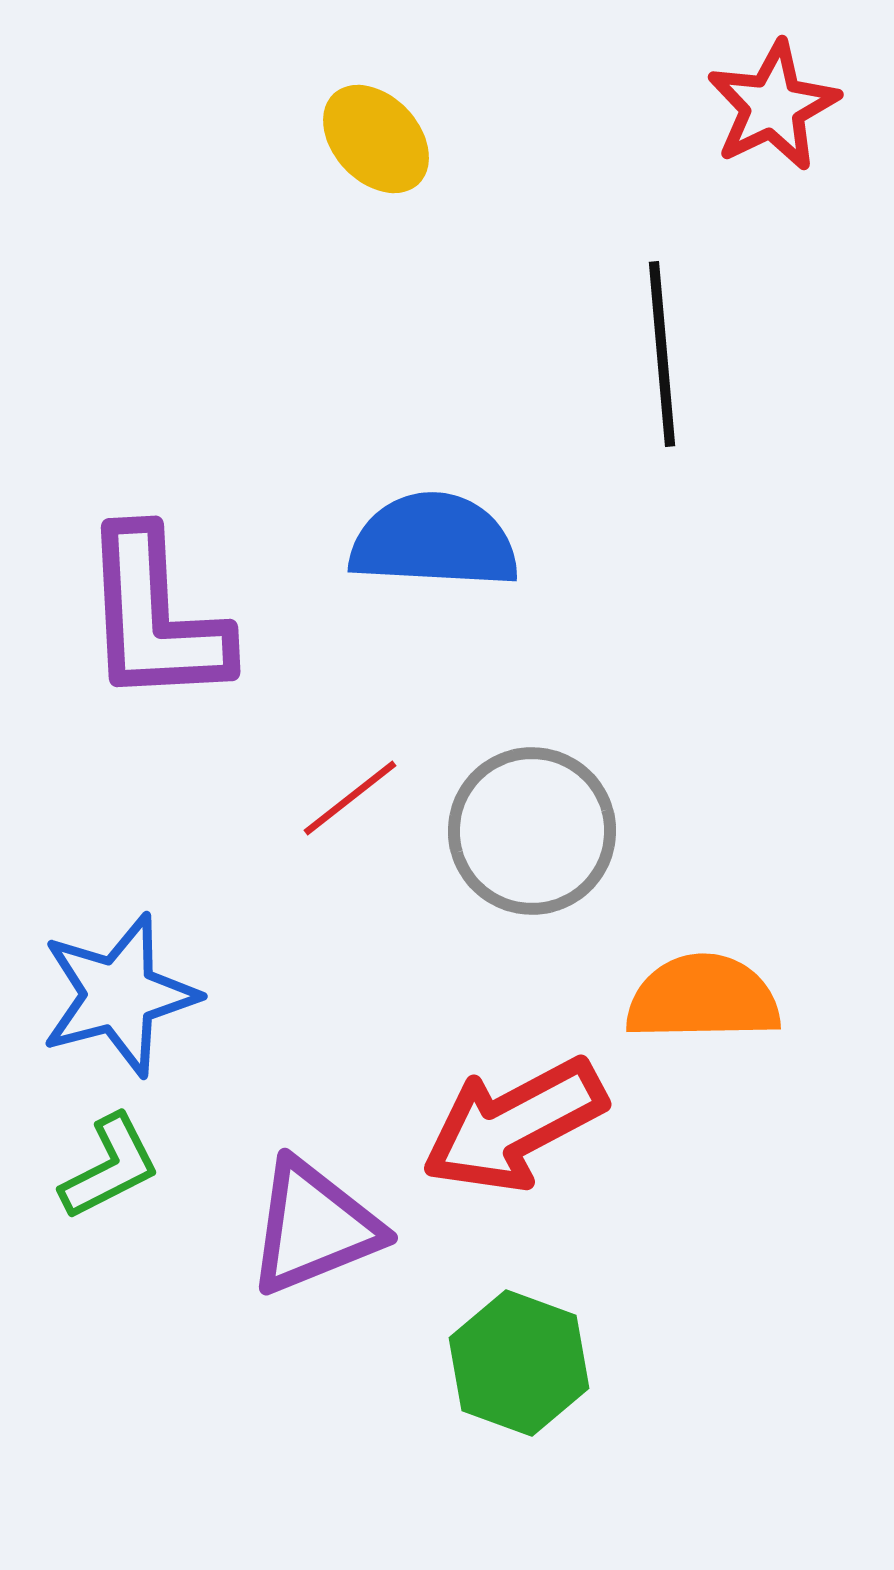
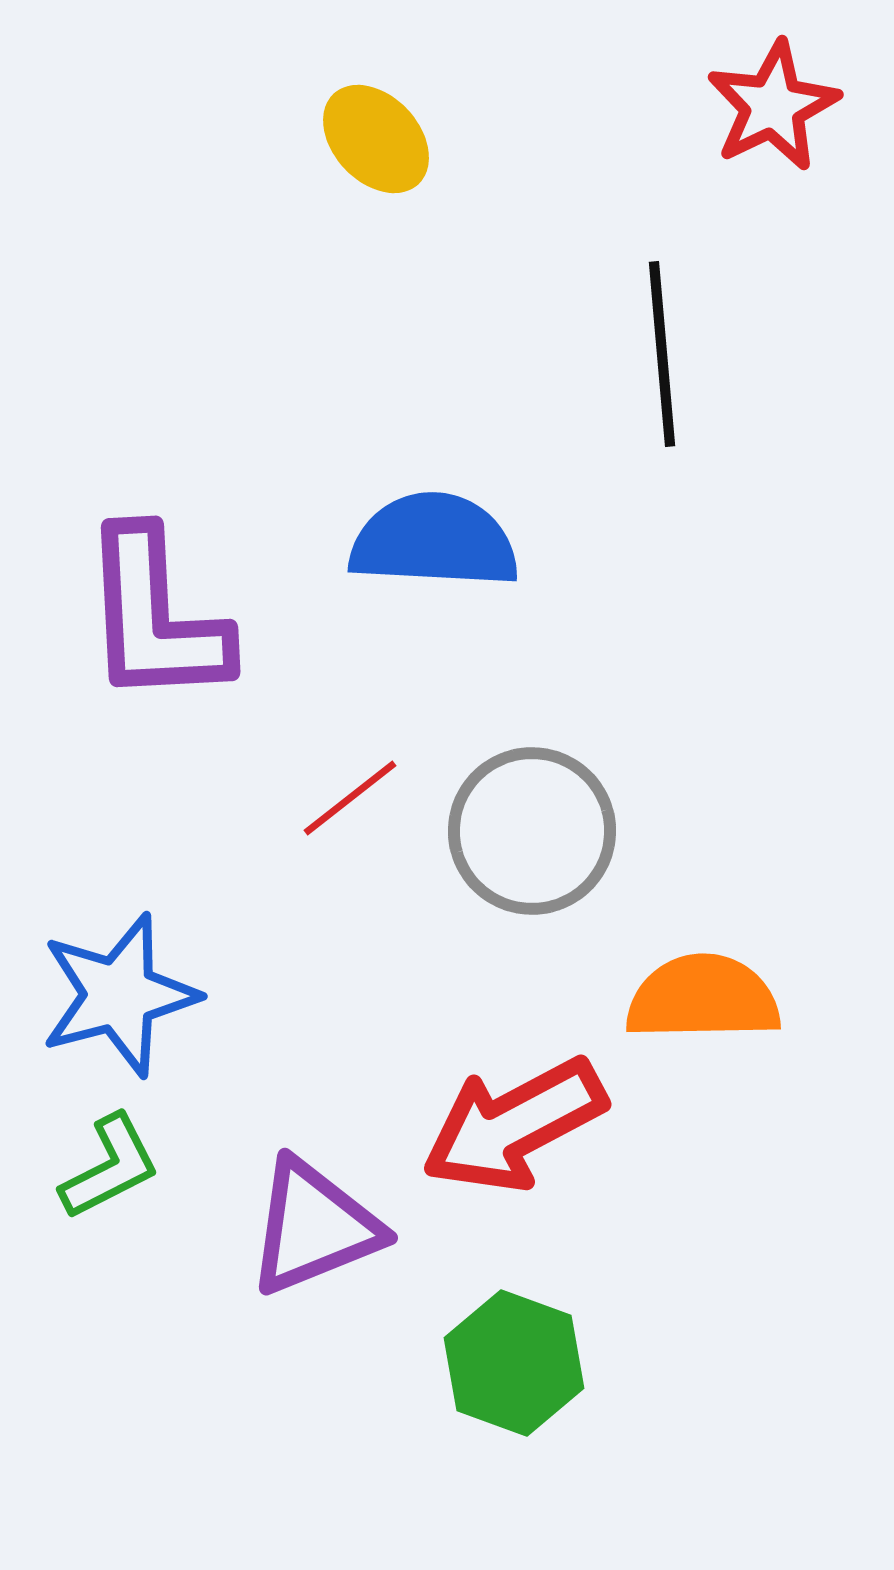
green hexagon: moved 5 px left
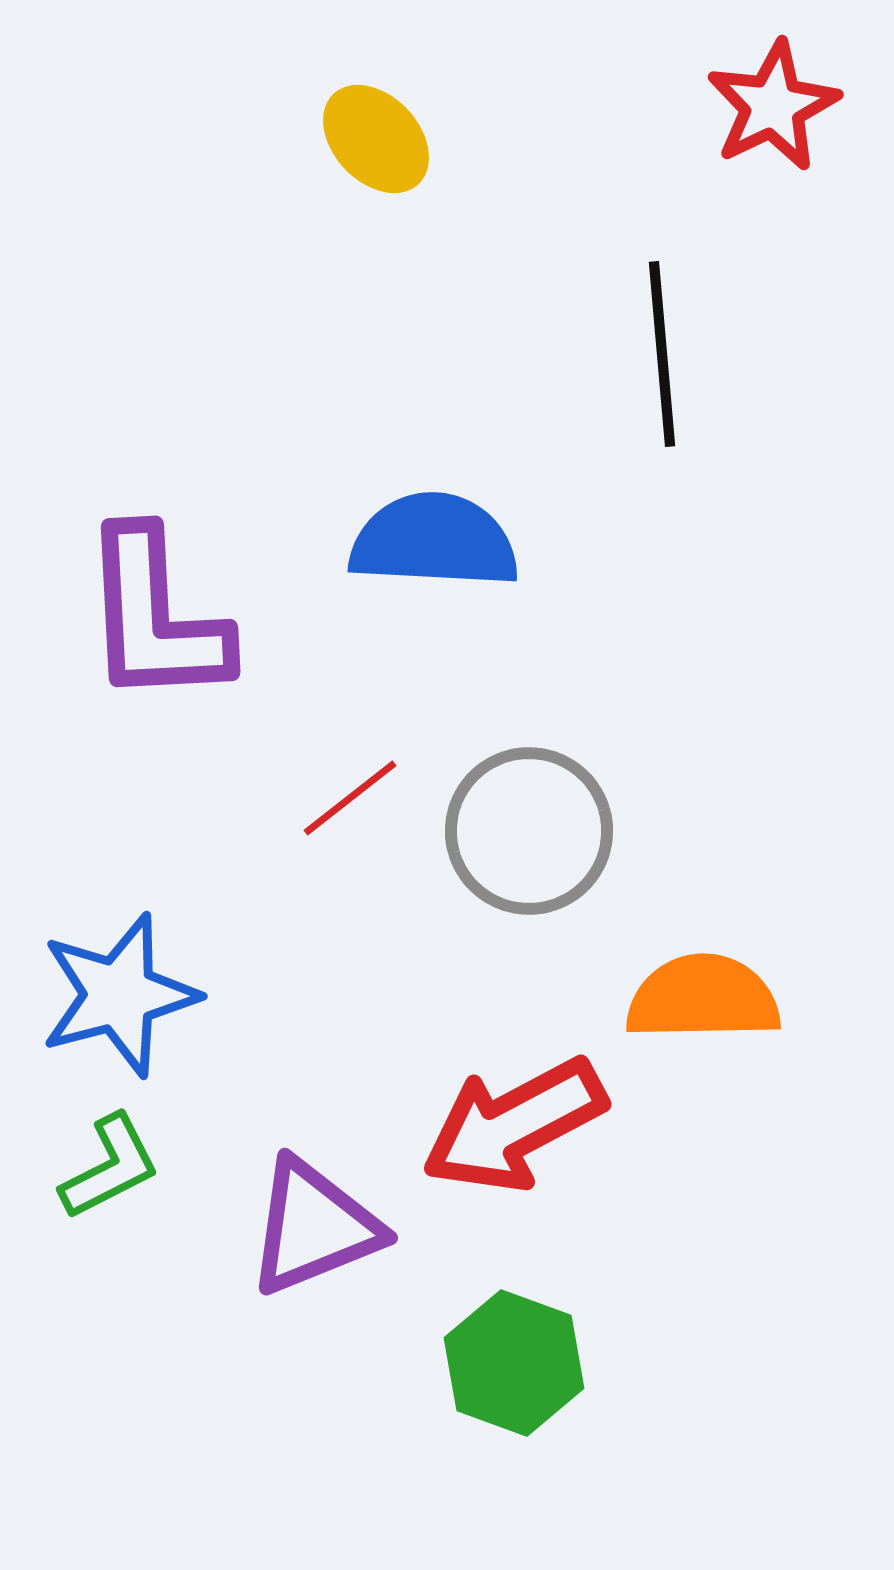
gray circle: moved 3 px left
